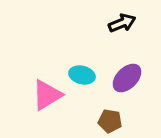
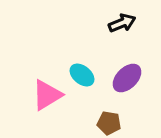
cyan ellipse: rotated 25 degrees clockwise
brown pentagon: moved 1 px left, 2 px down
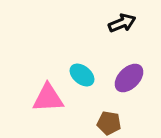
purple ellipse: moved 2 px right
pink triangle: moved 1 px right, 3 px down; rotated 28 degrees clockwise
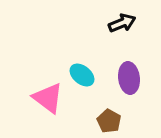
purple ellipse: rotated 52 degrees counterclockwise
pink triangle: rotated 40 degrees clockwise
brown pentagon: moved 2 px up; rotated 20 degrees clockwise
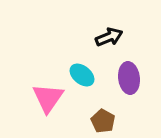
black arrow: moved 13 px left, 14 px down
pink triangle: rotated 28 degrees clockwise
brown pentagon: moved 6 px left
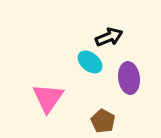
cyan ellipse: moved 8 px right, 13 px up
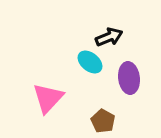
pink triangle: rotated 8 degrees clockwise
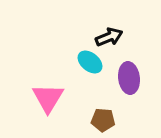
pink triangle: rotated 12 degrees counterclockwise
brown pentagon: moved 1 px up; rotated 25 degrees counterclockwise
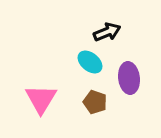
black arrow: moved 2 px left, 5 px up
pink triangle: moved 7 px left, 1 px down
brown pentagon: moved 8 px left, 18 px up; rotated 15 degrees clockwise
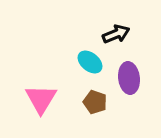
black arrow: moved 9 px right, 2 px down
